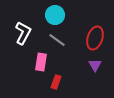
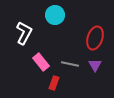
white L-shape: moved 1 px right
gray line: moved 13 px right, 24 px down; rotated 24 degrees counterclockwise
pink rectangle: rotated 48 degrees counterclockwise
red rectangle: moved 2 px left, 1 px down
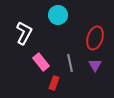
cyan circle: moved 3 px right
gray line: moved 1 px up; rotated 66 degrees clockwise
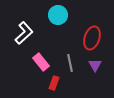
white L-shape: rotated 20 degrees clockwise
red ellipse: moved 3 px left
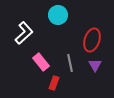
red ellipse: moved 2 px down
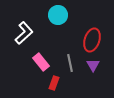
purple triangle: moved 2 px left
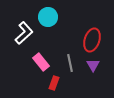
cyan circle: moved 10 px left, 2 px down
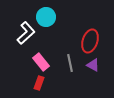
cyan circle: moved 2 px left
white L-shape: moved 2 px right
red ellipse: moved 2 px left, 1 px down
purple triangle: rotated 32 degrees counterclockwise
red rectangle: moved 15 px left
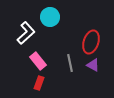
cyan circle: moved 4 px right
red ellipse: moved 1 px right, 1 px down
pink rectangle: moved 3 px left, 1 px up
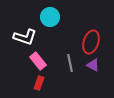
white L-shape: moved 1 px left, 4 px down; rotated 60 degrees clockwise
